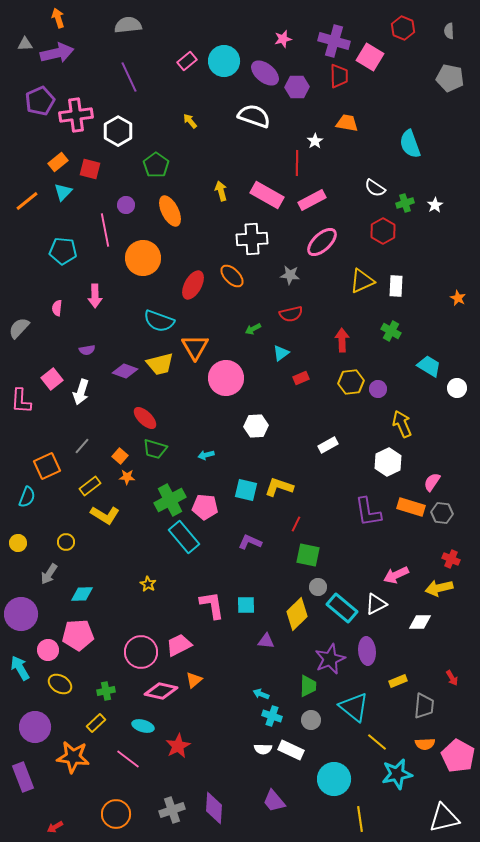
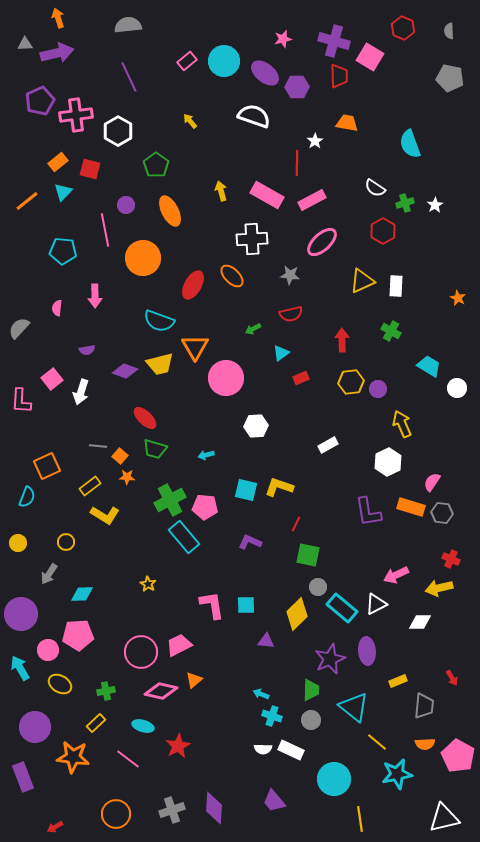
gray line at (82, 446): moved 16 px right; rotated 54 degrees clockwise
green trapezoid at (308, 686): moved 3 px right, 4 px down
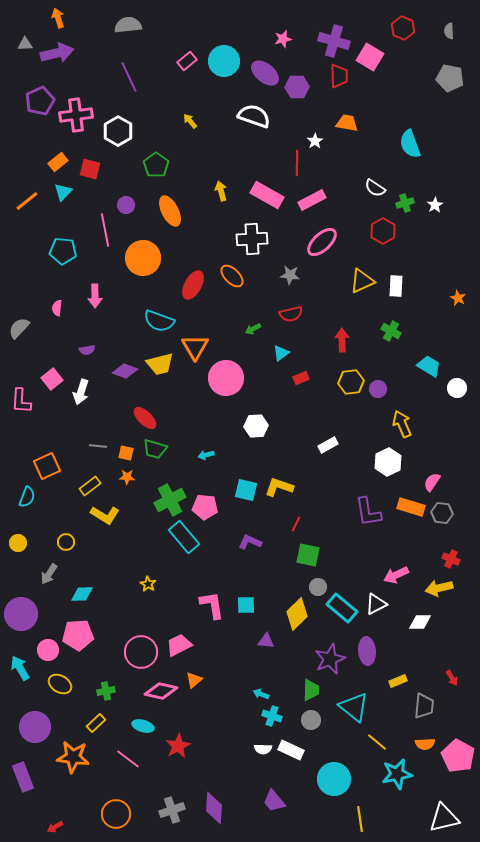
orange square at (120, 456): moved 6 px right, 3 px up; rotated 28 degrees counterclockwise
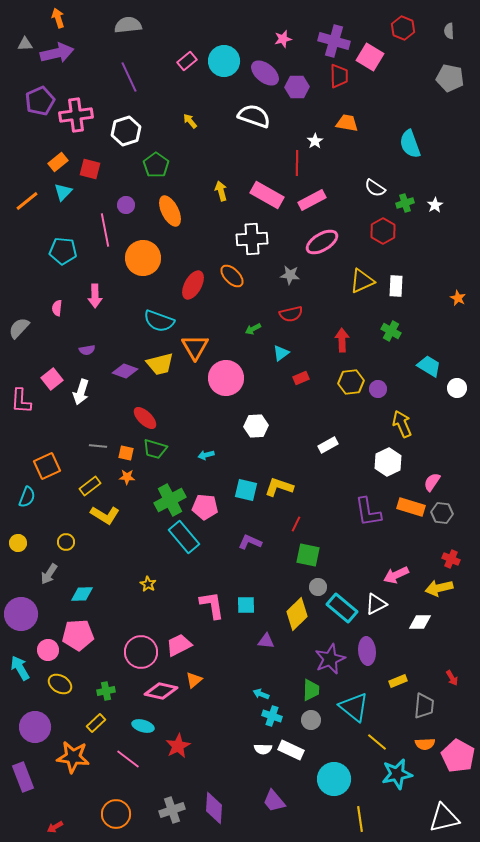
white hexagon at (118, 131): moved 8 px right; rotated 12 degrees clockwise
pink ellipse at (322, 242): rotated 12 degrees clockwise
